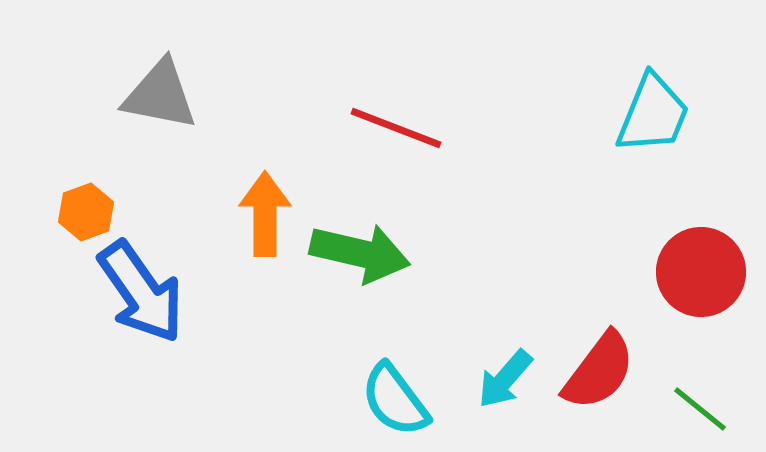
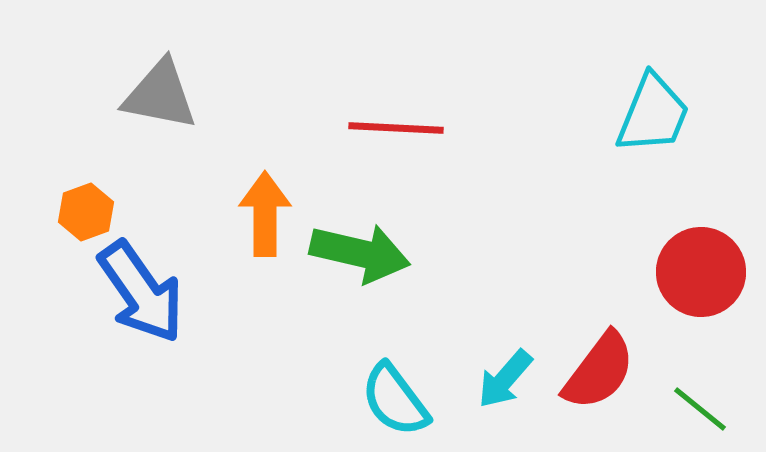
red line: rotated 18 degrees counterclockwise
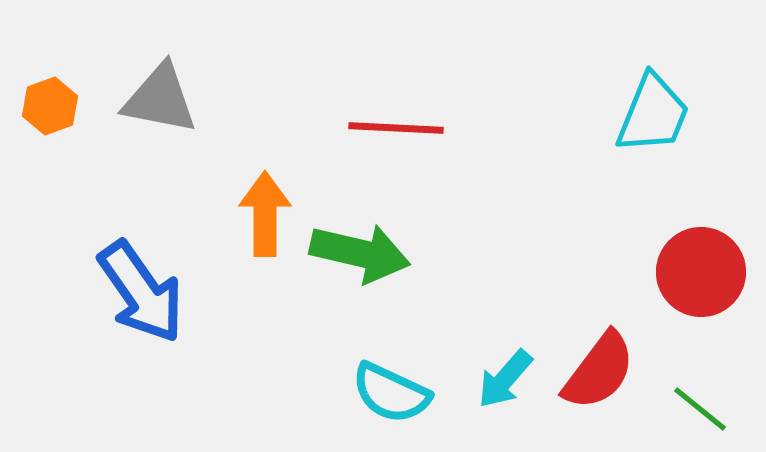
gray triangle: moved 4 px down
orange hexagon: moved 36 px left, 106 px up
cyan semicircle: moved 4 px left, 7 px up; rotated 28 degrees counterclockwise
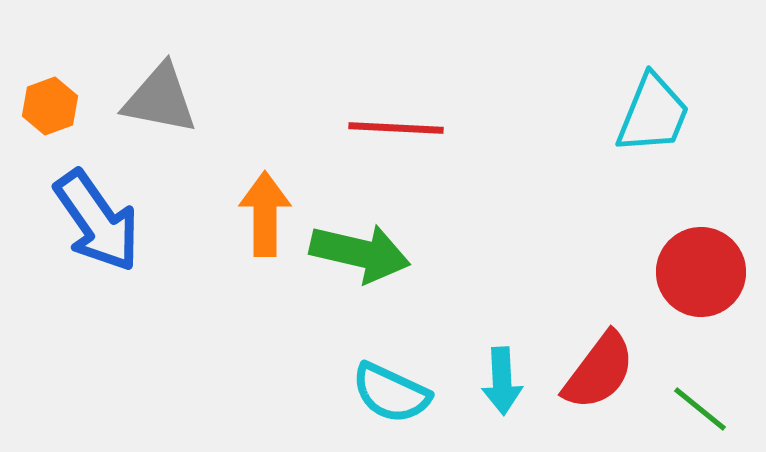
blue arrow: moved 44 px left, 71 px up
cyan arrow: moved 3 px left, 2 px down; rotated 44 degrees counterclockwise
